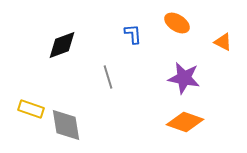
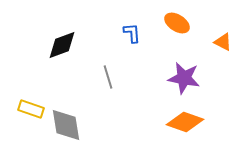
blue L-shape: moved 1 px left, 1 px up
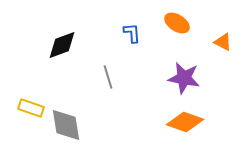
yellow rectangle: moved 1 px up
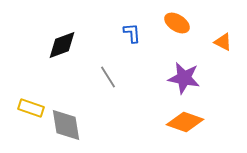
gray line: rotated 15 degrees counterclockwise
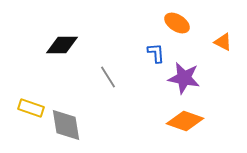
blue L-shape: moved 24 px right, 20 px down
black diamond: rotated 20 degrees clockwise
orange diamond: moved 1 px up
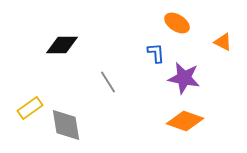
gray line: moved 5 px down
yellow rectangle: moved 1 px left; rotated 55 degrees counterclockwise
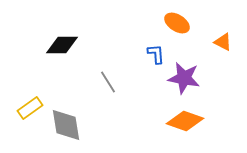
blue L-shape: moved 1 px down
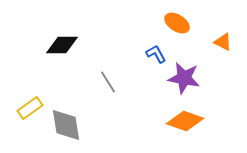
blue L-shape: rotated 25 degrees counterclockwise
